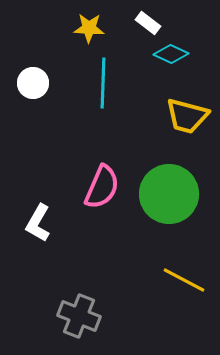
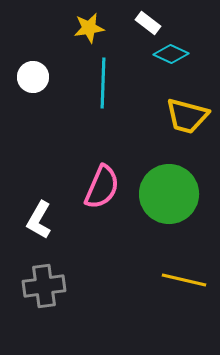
yellow star: rotated 12 degrees counterclockwise
white circle: moved 6 px up
white L-shape: moved 1 px right, 3 px up
yellow line: rotated 15 degrees counterclockwise
gray cross: moved 35 px left, 30 px up; rotated 30 degrees counterclockwise
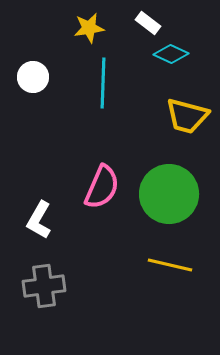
yellow line: moved 14 px left, 15 px up
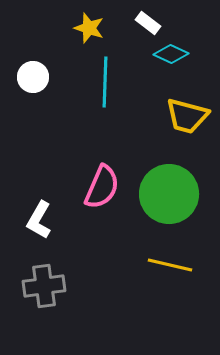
yellow star: rotated 28 degrees clockwise
cyan line: moved 2 px right, 1 px up
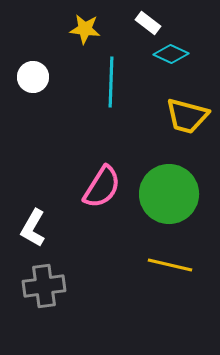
yellow star: moved 4 px left, 1 px down; rotated 12 degrees counterclockwise
cyan line: moved 6 px right
pink semicircle: rotated 9 degrees clockwise
white L-shape: moved 6 px left, 8 px down
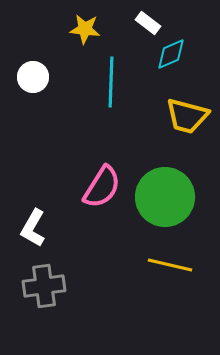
cyan diamond: rotated 48 degrees counterclockwise
green circle: moved 4 px left, 3 px down
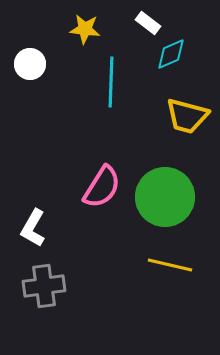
white circle: moved 3 px left, 13 px up
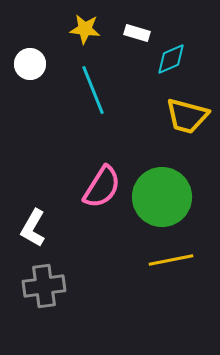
white rectangle: moved 11 px left, 10 px down; rotated 20 degrees counterclockwise
cyan diamond: moved 5 px down
cyan line: moved 18 px left, 8 px down; rotated 24 degrees counterclockwise
green circle: moved 3 px left
yellow line: moved 1 px right, 5 px up; rotated 24 degrees counterclockwise
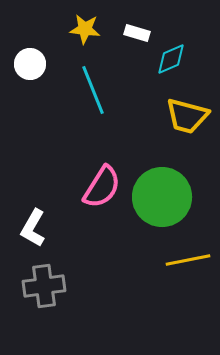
yellow line: moved 17 px right
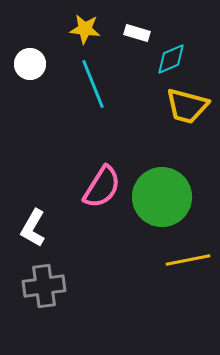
cyan line: moved 6 px up
yellow trapezoid: moved 10 px up
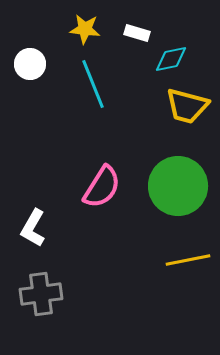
cyan diamond: rotated 12 degrees clockwise
green circle: moved 16 px right, 11 px up
gray cross: moved 3 px left, 8 px down
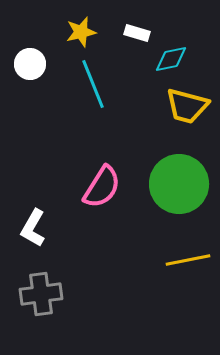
yellow star: moved 4 px left, 3 px down; rotated 20 degrees counterclockwise
green circle: moved 1 px right, 2 px up
